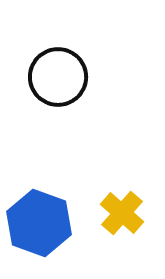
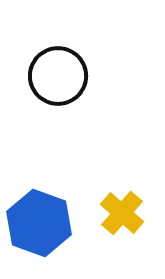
black circle: moved 1 px up
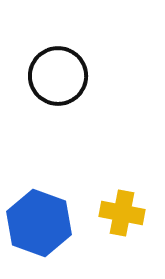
yellow cross: rotated 30 degrees counterclockwise
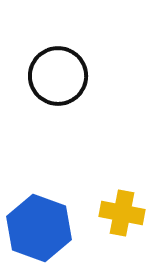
blue hexagon: moved 5 px down
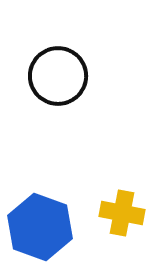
blue hexagon: moved 1 px right, 1 px up
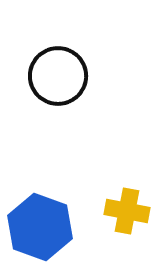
yellow cross: moved 5 px right, 2 px up
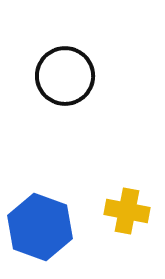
black circle: moved 7 px right
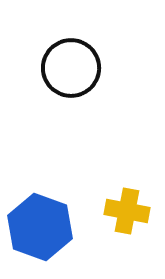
black circle: moved 6 px right, 8 px up
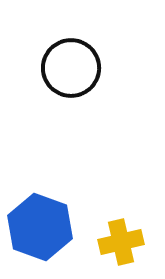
yellow cross: moved 6 px left, 31 px down; rotated 24 degrees counterclockwise
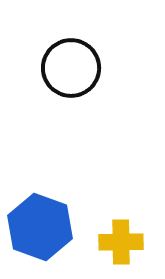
yellow cross: rotated 12 degrees clockwise
